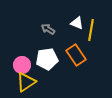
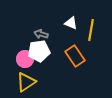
white triangle: moved 6 px left
gray arrow: moved 7 px left, 5 px down; rotated 16 degrees counterclockwise
orange rectangle: moved 1 px left, 1 px down
white pentagon: moved 8 px left, 8 px up
pink circle: moved 3 px right, 6 px up
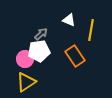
white triangle: moved 2 px left, 3 px up
gray arrow: rotated 120 degrees clockwise
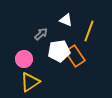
white triangle: moved 3 px left
yellow line: moved 2 px left, 1 px down; rotated 10 degrees clockwise
white pentagon: moved 20 px right
pink circle: moved 1 px left
yellow triangle: moved 4 px right
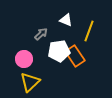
yellow triangle: rotated 10 degrees counterclockwise
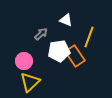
yellow line: moved 6 px down
pink circle: moved 2 px down
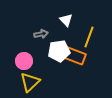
white triangle: rotated 24 degrees clockwise
gray arrow: rotated 32 degrees clockwise
orange rectangle: rotated 35 degrees counterclockwise
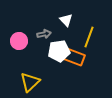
gray arrow: moved 3 px right
orange rectangle: moved 1 px left, 1 px down
pink circle: moved 5 px left, 20 px up
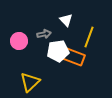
white pentagon: moved 1 px left
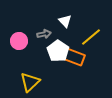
white triangle: moved 1 px left, 1 px down
yellow line: moved 2 px right; rotated 30 degrees clockwise
white pentagon: rotated 30 degrees counterclockwise
